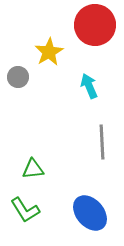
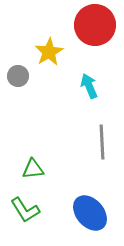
gray circle: moved 1 px up
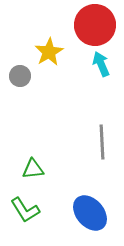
gray circle: moved 2 px right
cyan arrow: moved 12 px right, 22 px up
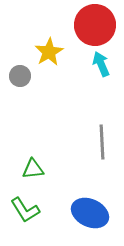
blue ellipse: rotated 24 degrees counterclockwise
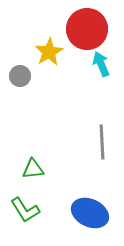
red circle: moved 8 px left, 4 px down
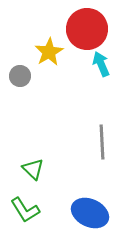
green triangle: rotated 50 degrees clockwise
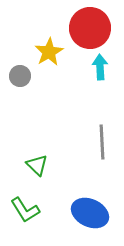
red circle: moved 3 px right, 1 px up
cyan arrow: moved 1 px left, 3 px down; rotated 20 degrees clockwise
green triangle: moved 4 px right, 4 px up
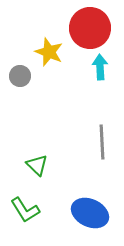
yellow star: rotated 20 degrees counterclockwise
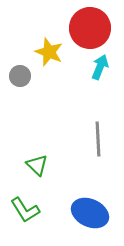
cyan arrow: rotated 25 degrees clockwise
gray line: moved 4 px left, 3 px up
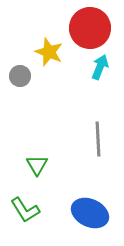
green triangle: rotated 15 degrees clockwise
